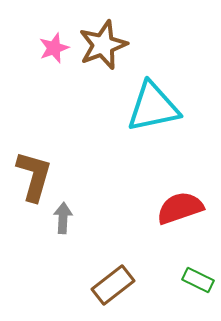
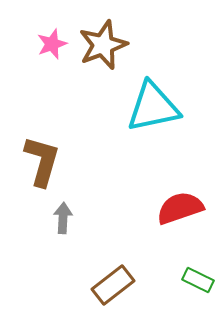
pink star: moved 2 px left, 4 px up
brown L-shape: moved 8 px right, 15 px up
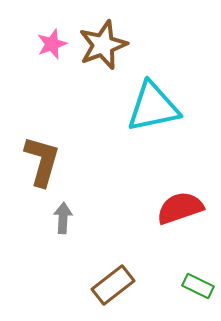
green rectangle: moved 6 px down
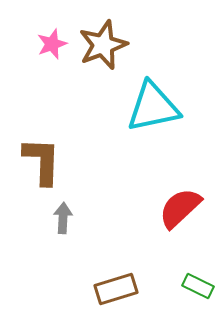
brown L-shape: rotated 14 degrees counterclockwise
red semicircle: rotated 24 degrees counterclockwise
brown rectangle: moved 3 px right, 4 px down; rotated 21 degrees clockwise
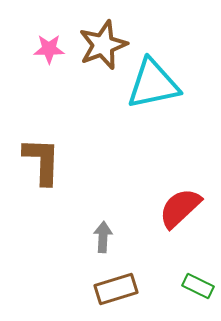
pink star: moved 3 px left, 5 px down; rotated 20 degrees clockwise
cyan triangle: moved 23 px up
gray arrow: moved 40 px right, 19 px down
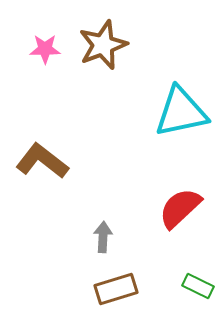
pink star: moved 4 px left
cyan triangle: moved 28 px right, 28 px down
brown L-shape: rotated 54 degrees counterclockwise
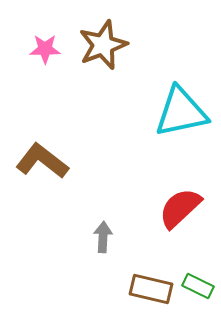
brown rectangle: moved 35 px right; rotated 30 degrees clockwise
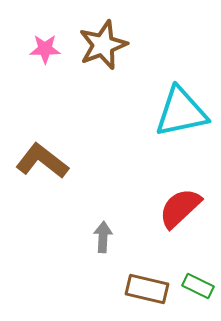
brown rectangle: moved 4 px left
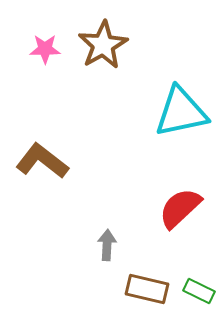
brown star: rotated 9 degrees counterclockwise
gray arrow: moved 4 px right, 8 px down
green rectangle: moved 1 px right, 5 px down
